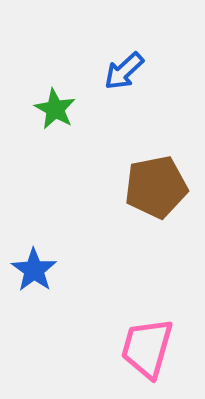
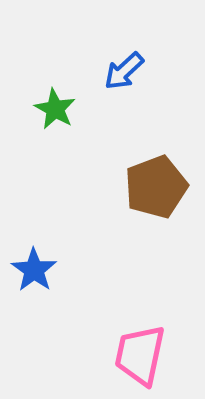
brown pentagon: rotated 10 degrees counterclockwise
pink trapezoid: moved 7 px left, 7 px down; rotated 4 degrees counterclockwise
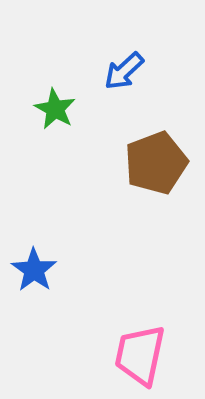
brown pentagon: moved 24 px up
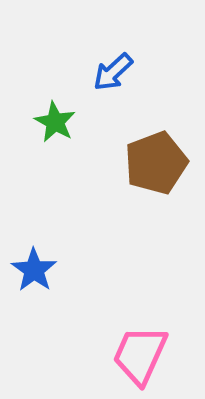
blue arrow: moved 11 px left, 1 px down
green star: moved 13 px down
pink trapezoid: rotated 12 degrees clockwise
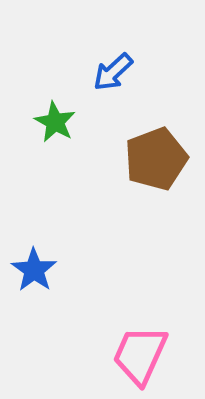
brown pentagon: moved 4 px up
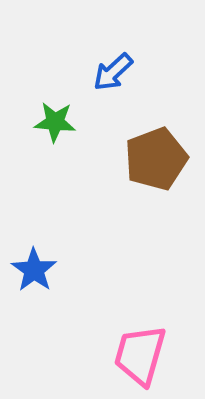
green star: rotated 24 degrees counterclockwise
pink trapezoid: rotated 8 degrees counterclockwise
